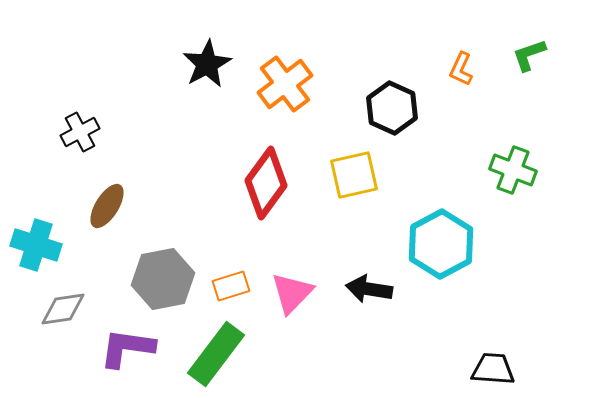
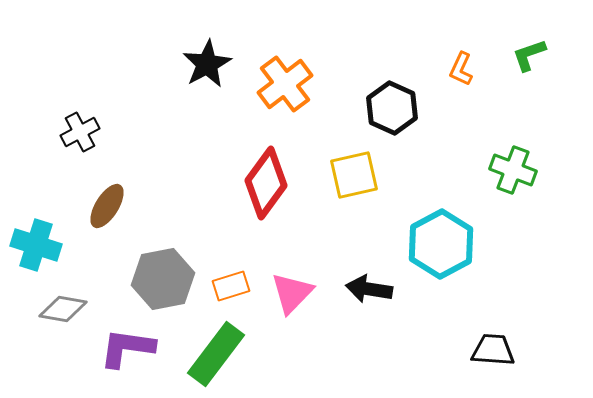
gray diamond: rotated 18 degrees clockwise
black trapezoid: moved 19 px up
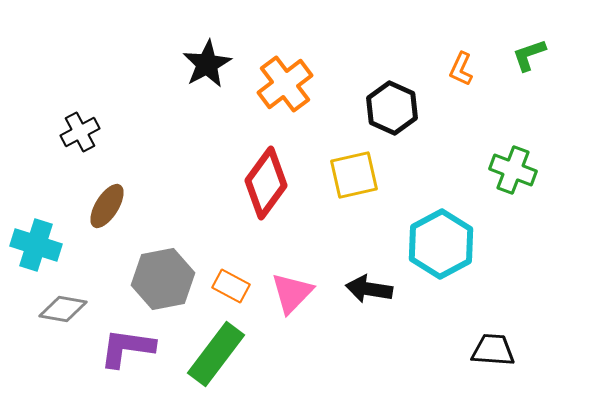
orange rectangle: rotated 45 degrees clockwise
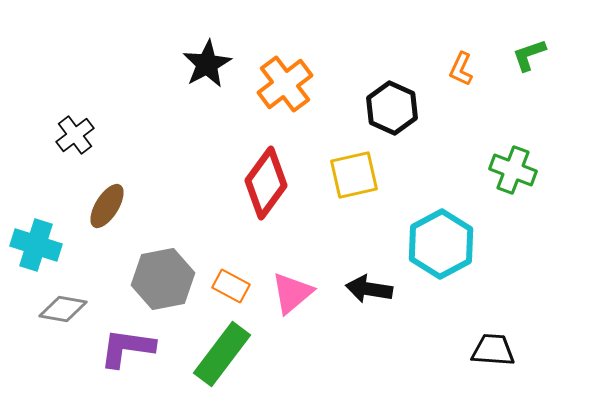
black cross: moved 5 px left, 3 px down; rotated 9 degrees counterclockwise
pink triangle: rotated 6 degrees clockwise
green rectangle: moved 6 px right
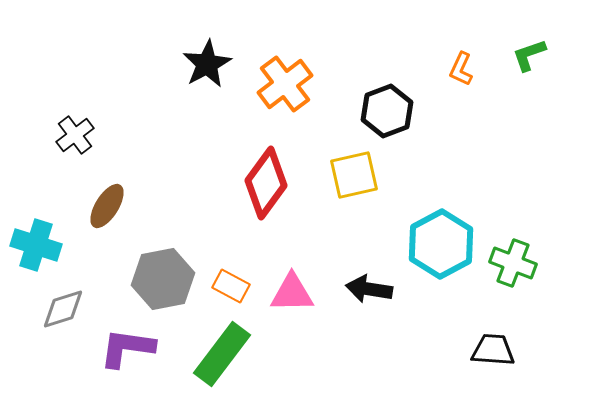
black hexagon: moved 5 px left, 3 px down; rotated 15 degrees clockwise
green cross: moved 93 px down
pink triangle: rotated 39 degrees clockwise
gray diamond: rotated 27 degrees counterclockwise
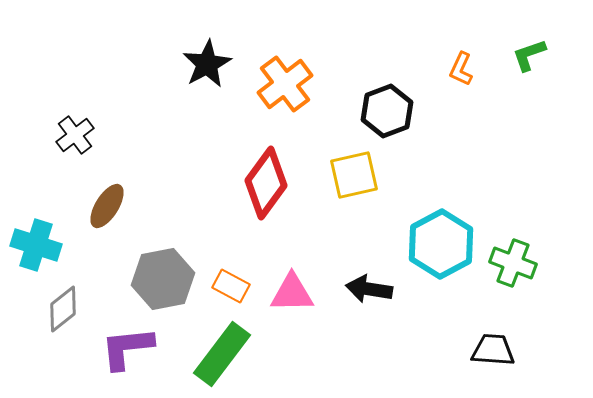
gray diamond: rotated 21 degrees counterclockwise
purple L-shape: rotated 14 degrees counterclockwise
